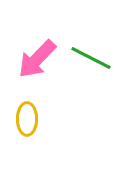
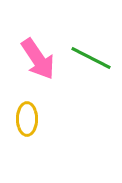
pink arrow: moved 1 px right; rotated 78 degrees counterclockwise
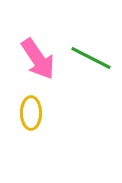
yellow ellipse: moved 4 px right, 6 px up
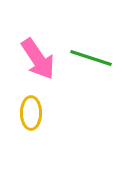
green line: rotated 9 degrees counterclockwise
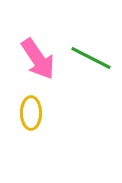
green line: rotated 9 degrees clockwise
